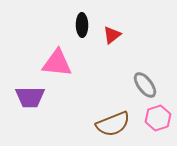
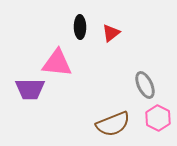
black ellipse: moved 2 px left, 2 px down
red triangle: moved 1 px left, 2 px up
gray ellipse: rotated 12 degrees clockwise
purple trapezoid: moved 8 px up
pink hexagon: rotated 15 degrees counterclockwise
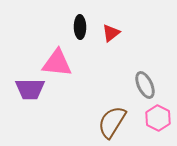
brown semicircle: moved 1 px left, 2 px up; rotated 144 degrees clockwise
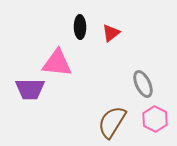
gray ellipse: moved 2 px left, 1 px up
pink hexagon: moved 3 px left, 1 px down
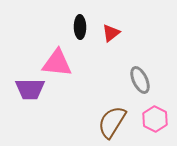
gray ellipse: moved 3 px left, 4 px up
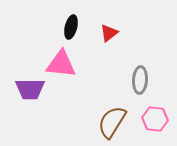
black ellipse: moved 9 px left; rotated 15 degrees clockwise
red triangle: moved 2 px left
pink triangle: moved 4 px right, 1 px down
gray ellipse: rotated 28 degrees clockwise
pink hexagon: rotated 20 degrees counterclockwise
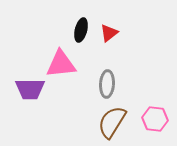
black ellipse: moved 10 px right, 3 px down
pink triangle: rotated 12 degrees counterclockwise
gray ellipse: moved 33 px left, 4 px down
